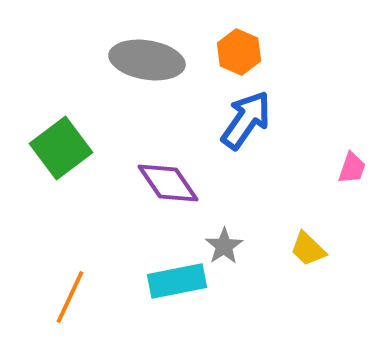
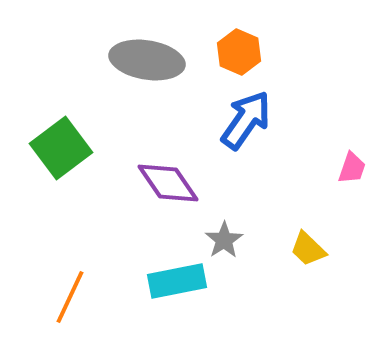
gray star: moved 6 px up
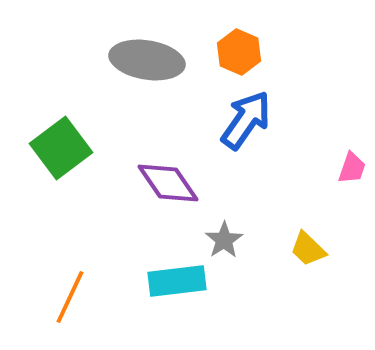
cyan rectangle: rotated 4 degrees clockwise
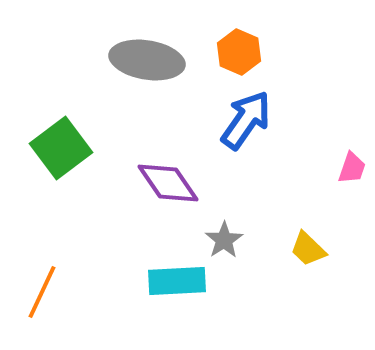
cyan rectangle: rotated 4 degrees clockwise
orange line: moved 28 px left, 5 px up
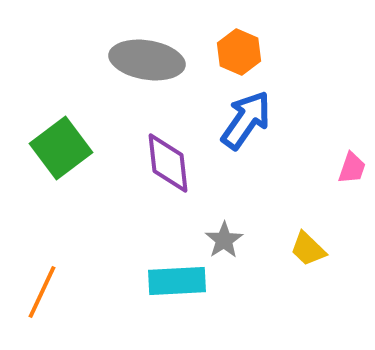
purple diamond: moved 20 px up; rotated 28 degrees clockwise
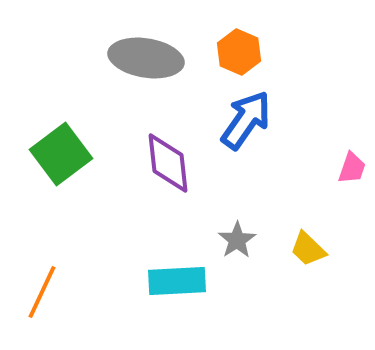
gray ellipse: moved 1 px left, 2 px up
green square: moved 6 px down
gray star: moved 13 px right
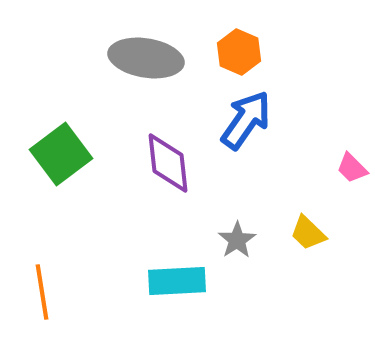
pink trapezoid: rotated 116 degrees clockwise
yellow trapezoid: moved 16 px up
orange line: rotated 34 degrees counterclockwise
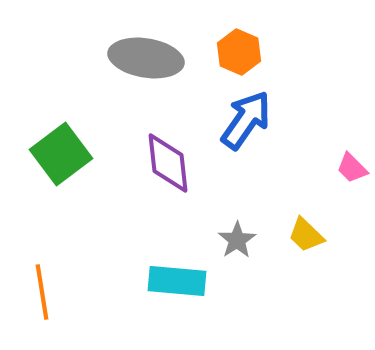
yellow trapezoid: moved 2 px left, 2 px down
cyan rectangle: rotated 8 degrees clockwise
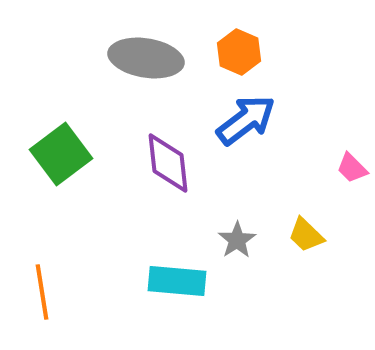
blue arrow: rotated 18 degrees clockwise
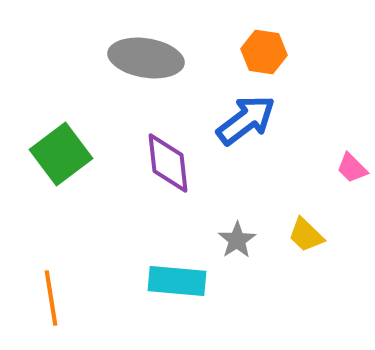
orange hexagon: moved 25 px right; rotated 15 degrees counterclockwise
orange line: moved 9 px right, 6 px down
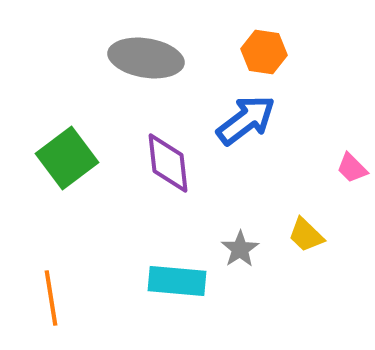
green square: moved 6 px right, 4 px down
gray star: moved 3 px right, 9 px down
